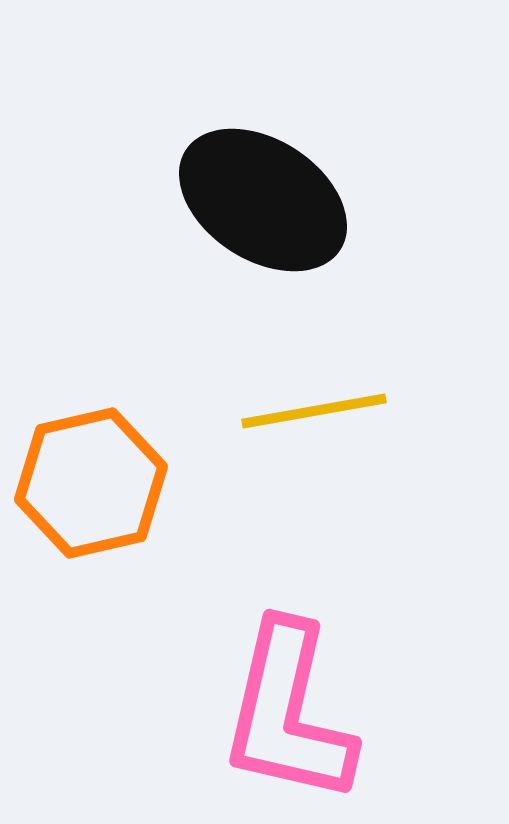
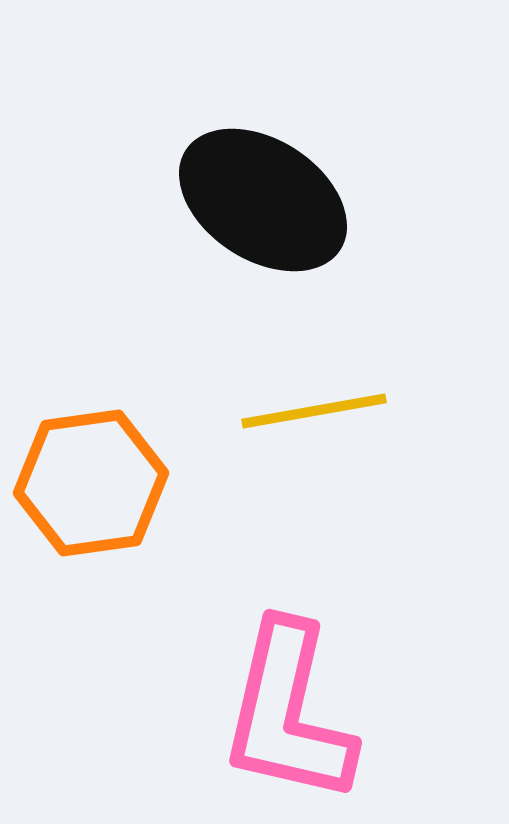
orange hexagon: rotated 5 degrees clockwise
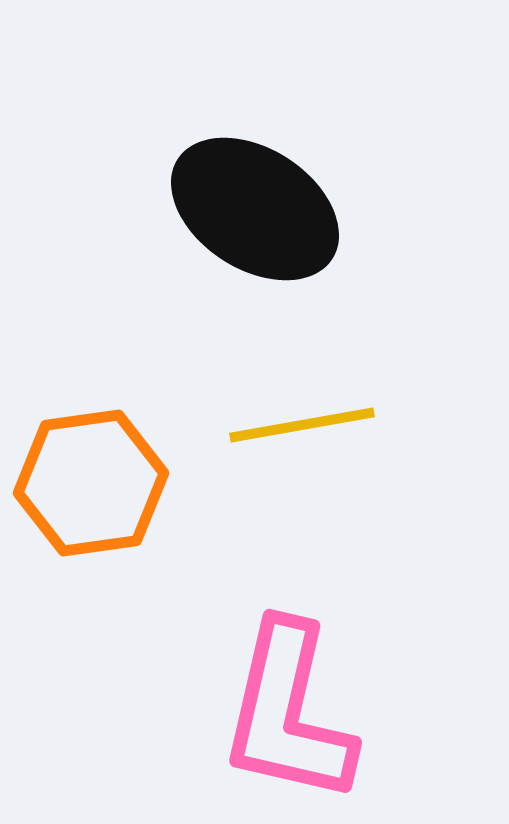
black ellipse: moved 8 px left, 9 px down
yellow line: moved 12 px left, 14 px down
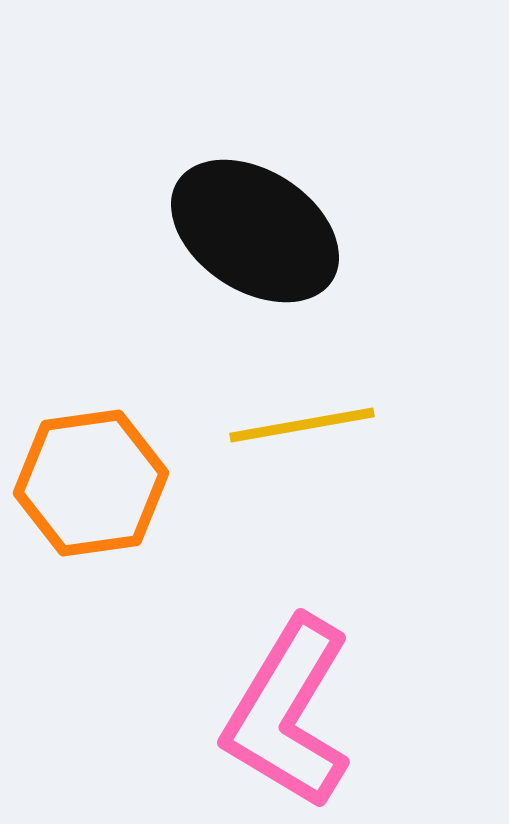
black ellipse: moved 22 px down
pink L-shape: rotated 18 degrees clockwise
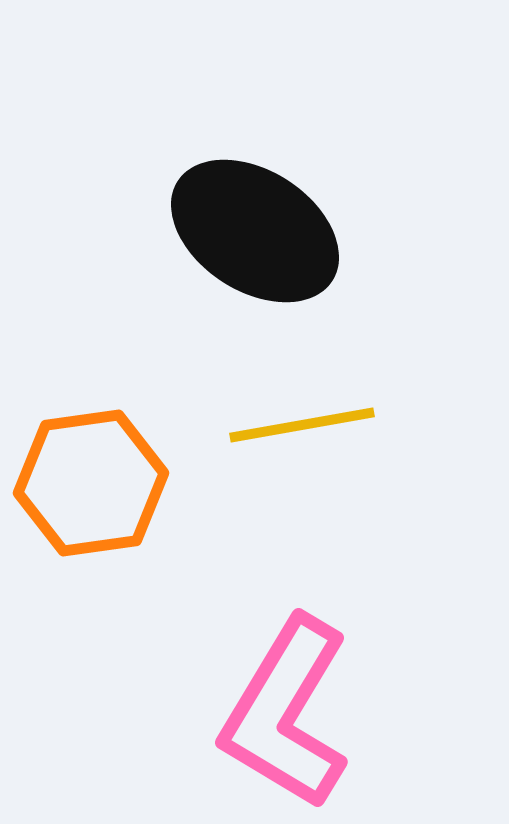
pink L-shape: moved 2 px left
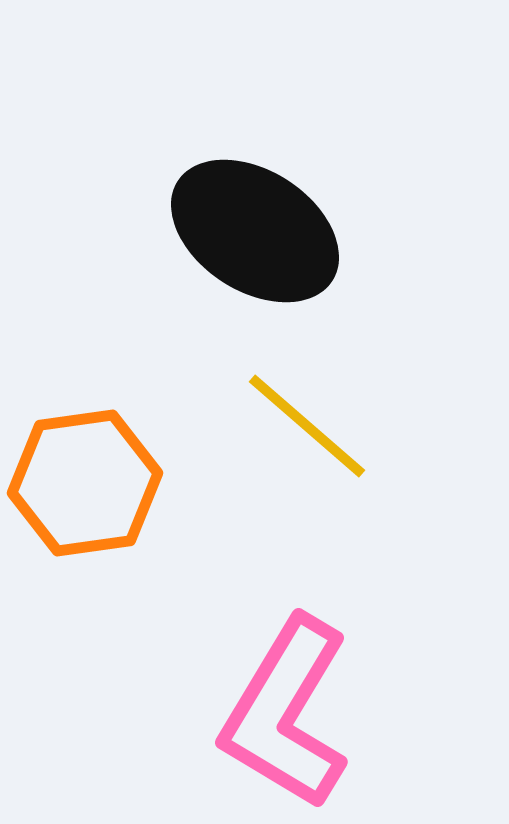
yellow line: moved 5 px right, 1 px down; rotated 51 degrees clockwise
orange hexagon: moved 6 px left
